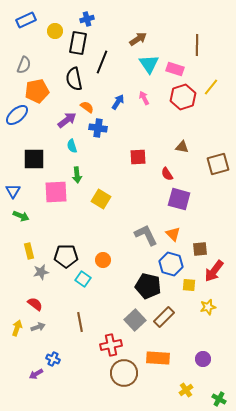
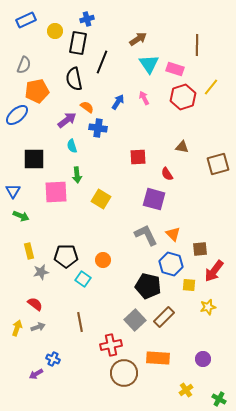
purple square at (179, 199): moved 25 px left
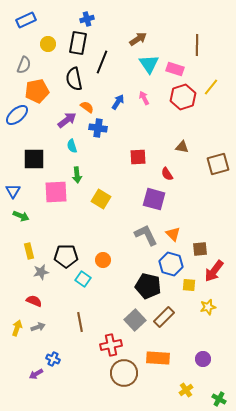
yellow circle at (55, 31): moved 7 px left, 13 px down
red semicircle at (35, 304): moved 1 px left, 3 px up; rotated 14 degrees counterclockwise
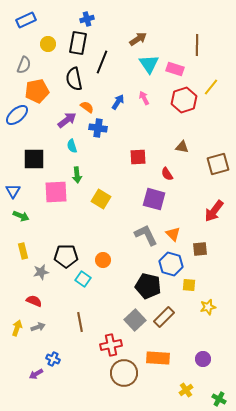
red hexagon at (183, 97): moved 1 px right, 3 px down
yellow rectangle at (29, 251): moved 6 px left
red arrow at (214, 271): moved 60 px up
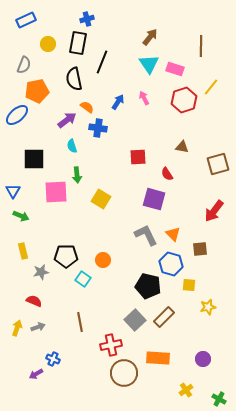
brown arrow at (138, 39): moved 12 px right, 2 px up; rotated 18 degrees counterclockwise
brown line at (197, 45): moved 4 px right, 1 px down
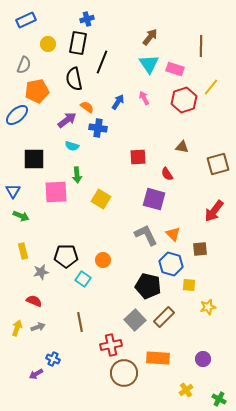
cyan semicircle at (72, 146): rotated 56 degrees counterclockwise
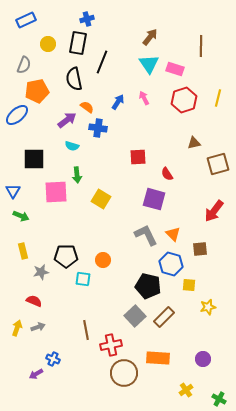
yellow line at (211, 87): moved 7 px right, 11 px down; rotated 24 degrees counterclockwise
brown triangle at (182, 147): moved 12 px right, 4 px up; rotated 24 degrees counterclockwise
cyan square at (83, 279): rotated 28 degrees counterclockwise
gray square at (135, 320): moved 4 px up
brown line at (80, 322): moved 6 px right, 8 px down
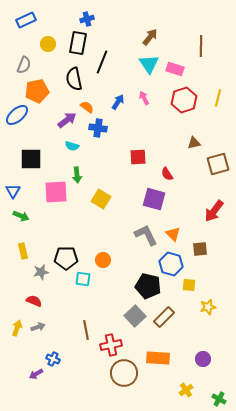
black square at (34, 159): moved 3 px left
black pentagon at (66, 256): moved 2 px down
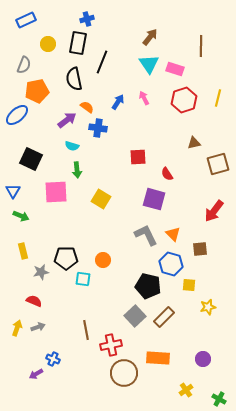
black square at (31, 159): rotated 25 degrees clockwise
green arrow at (77, 175): moved 5 px up
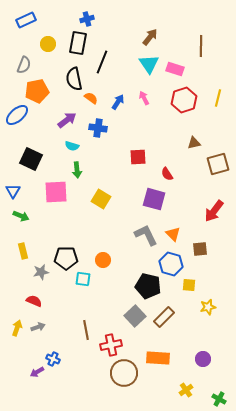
orange semicircle at (87, 107): moved 4 px right, 9 px up
purple arrow at (36, 374): moved 1 px right, 2 px up
